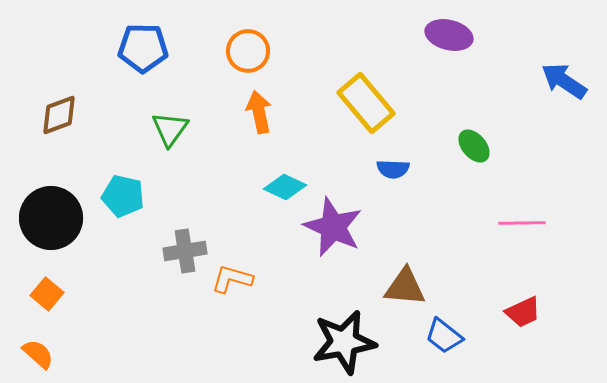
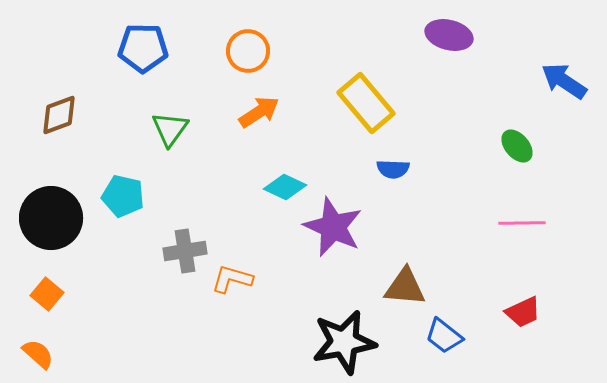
orange arrow: rotated 69 degrees clockwise
green ellipse: moved 43 px right
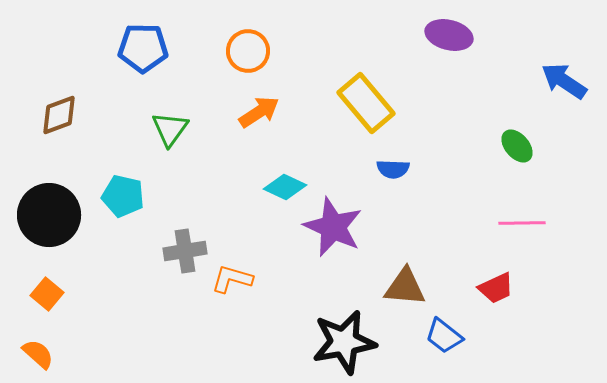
black circle: moved 2 px left, 3 px up
red trapezoid: moved 27 px left, 24 px up
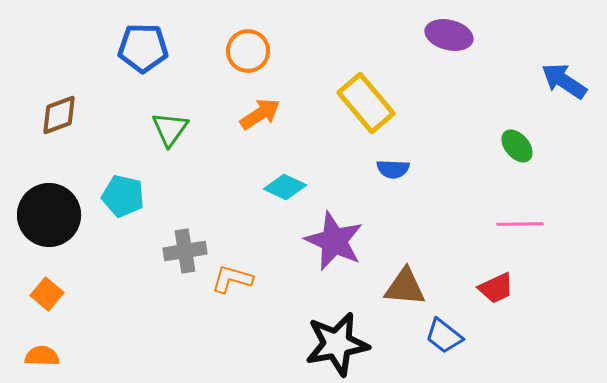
orange arrow: moved 1 px right, 2 px down
pink line: moved 2 px left, 1 px down
purple star: moved 1 px right, 14 px down
black star: moved 7 px left, 2 px down
orange semicircle: moved 4 px right, 2 px down; rotated 40 degrees counterclockwise
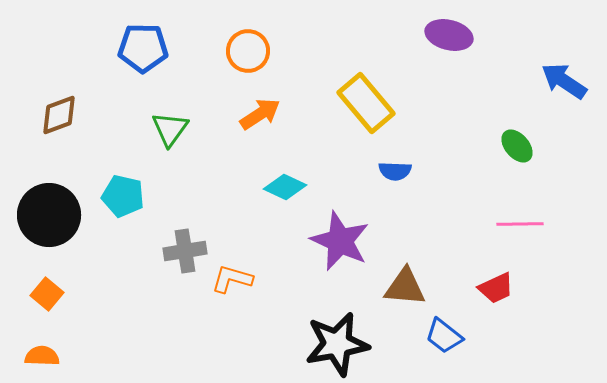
blue semicircle: moved 2 px right, 2 px down
purple star: moved 6 px right
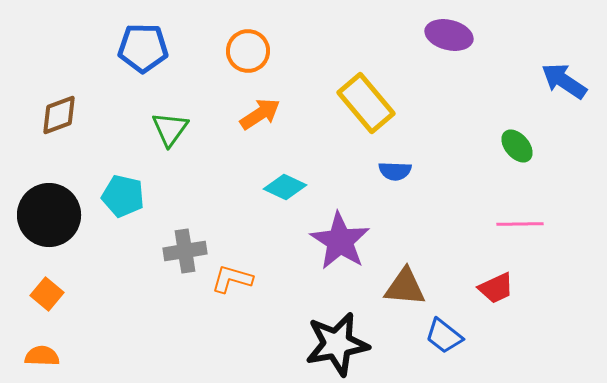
purple star: rotated 8 degrees clockwise
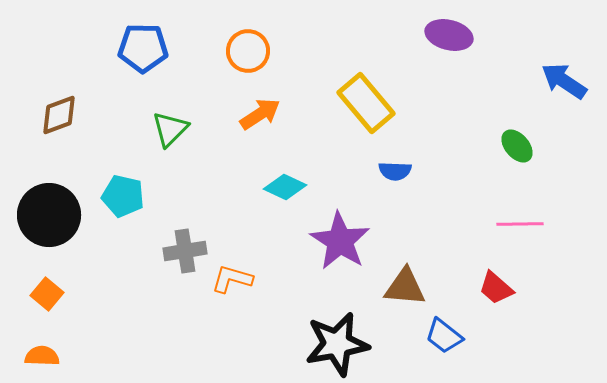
green triangle: rotated 9 degrees clockwise
red trapezoid: rotated 66 degrees clockwise
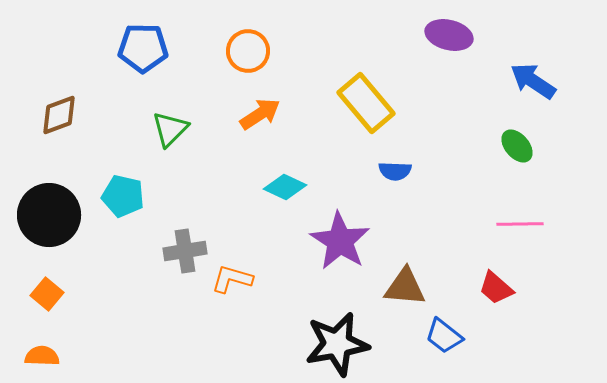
blue arrow: moved 31 px left
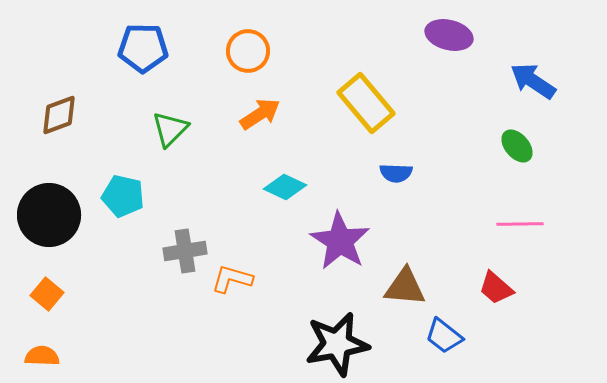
blue semicircle: moved 1 px right, 2 px down
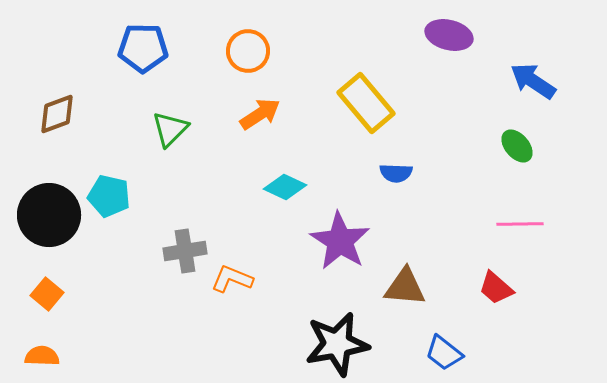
brown diamond: moved 2 px left, 1 px up
cyan pentagon: moved 14 px left
orange L-shape: rotated 6 degrees clockwise
blue trapezoid: moved 17 px down
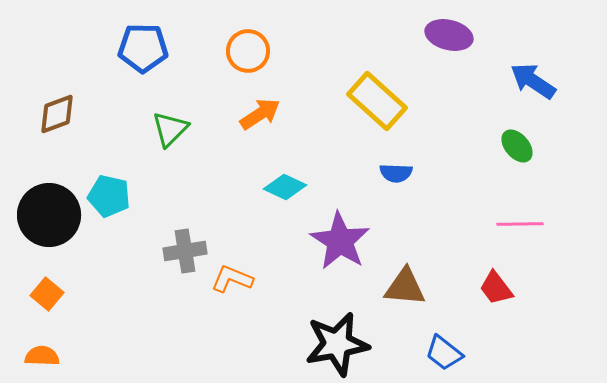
yellow rectangle: moved 11 px right, 2 px up; rotated 8 degrees counterclockwise
red trapezoid: rotated 12 degrees clockwise
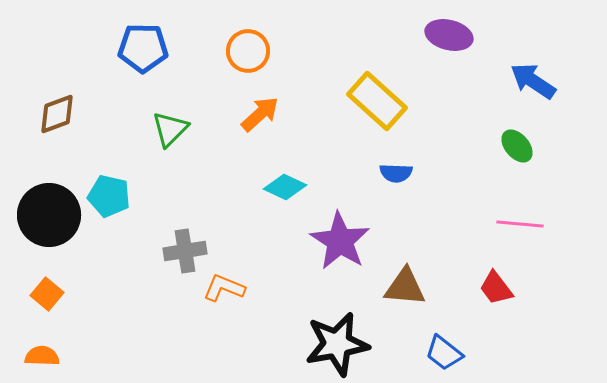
orange arrow: rotated 9 degrees counterclockwise
pink line: rotated 6 degrees clockwise
orange L-shape: moved 8 px left, 9 px down
